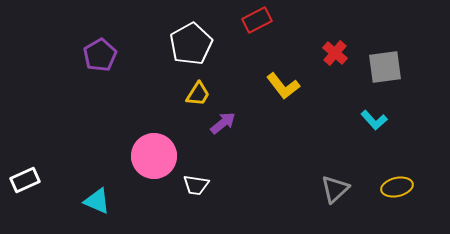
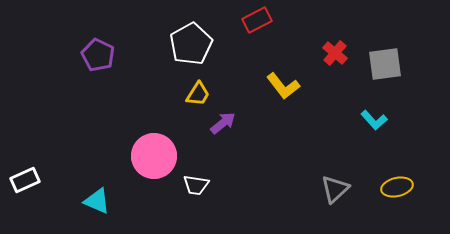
purple pentagon: moved 2 px left; rotated 16 degrees counterclockwise
gray square: moved 3 px up
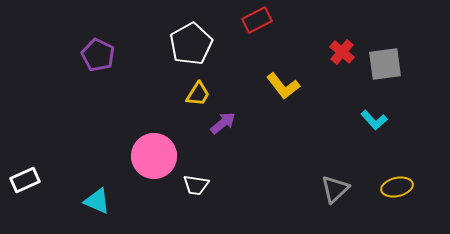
red cross: moved 7 px right, 1 px up
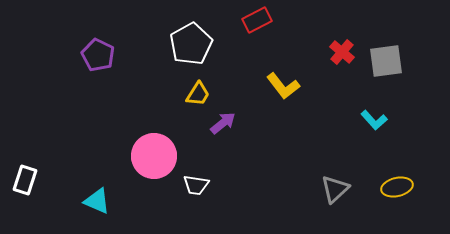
gray square: moved 1 px right, 3 px up
white rectangle: rotated 48 degrees counterclockwise
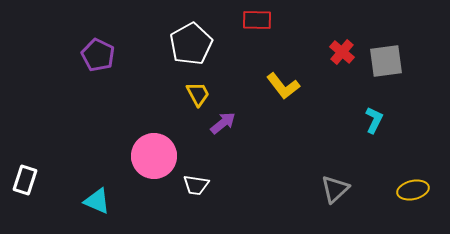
red rectangle: rotated 28 degrees clockwise
yellow trapezoid: rotated 60 degrees counterclockwise
cyan L-shape: rotated 112 degrees counterclockwise
yellow ellipse: moved 16 px right, 3 px down
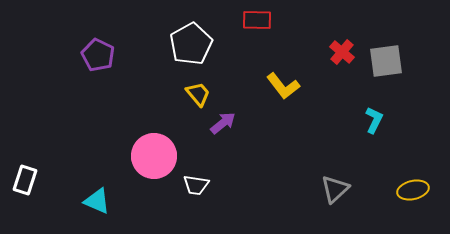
yellow trapezoid: rotated 12 degrees counterclockwise
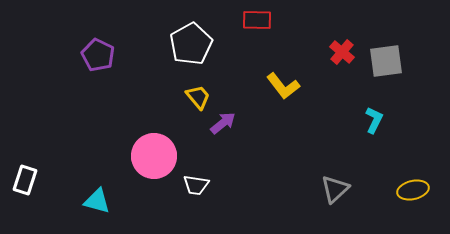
yellow trapezoid: moved 3 px down
cyan triangle: rotated 8 degrees counterclockwise
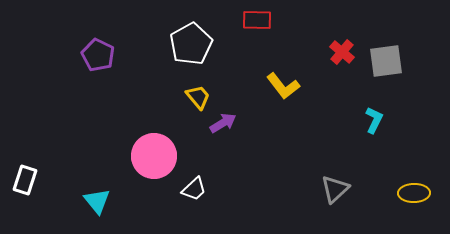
purple arrow: rotated 8 degrees clockwise
white trapezoid: moved 2 px left, 4 px down; rotated 52 degrees counterclockwise
yellow ellipse: moved 1 px right, 3 px down; rotated 12 degrees clockwise
cyan triangle: rotated 36 degrees clockwise
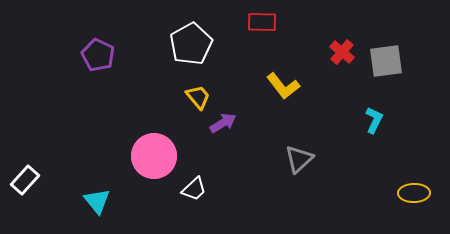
red rectangle: moved 5 px right, 2 px down
white rectangle: rotated 24 degrees clockwise
gray triangle: moved 36 px left, 30 px up
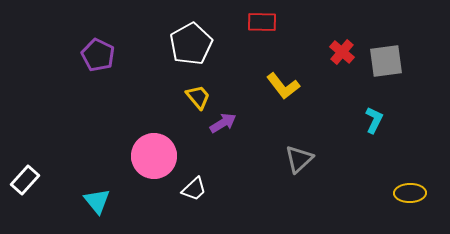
yellow ellipse: moved 4 px left
